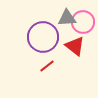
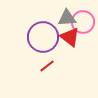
red triangle: moved 5 px left, 9 px up
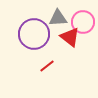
gray triangle: moved 9 px left
purple circle: moved 9 px left, 3 px up
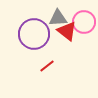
pink circle: moved 1 px right
red triangle: moved 3 px left, 6 px up
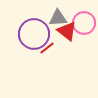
pink circle: moved 1 px down
red line: moved 18 px up
